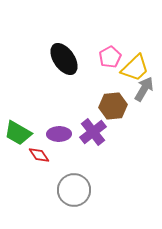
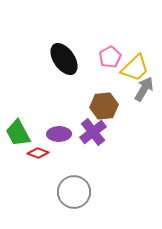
brown hexagon: moved 9 px left
green trapezoid: rotated 32 degrees clockwise
red diamond: moved 1 px left, 2 px up; rotated 35 degrees counterclockwise
gray circle: moved 2 px down
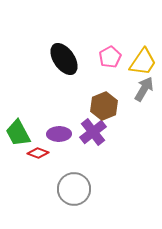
yellow trapezoid: moved 8 px right, 6 px up; rotated 12 degrees counterclockwise
brown hexagon: rotated 16 degrees counterclockwise
gray circle: moved 3 px up
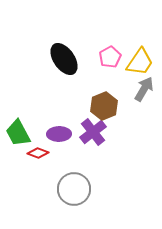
yellow trapezoid: moved 3 px left
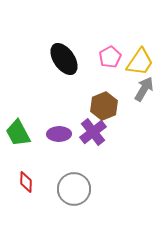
red diamond: moved 12 px left, 29 px down; rotated 70 degrees clockwise
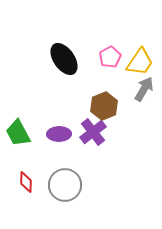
gray circle: moved 9 px left, 4 px up
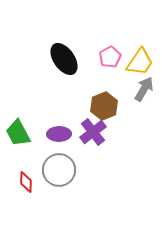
gray circle: moved 6 px left, 15 px up
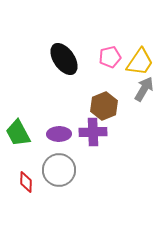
pink pentagon: rotated 15 degrees clockwise
purple cross: rotated 36 degrees clockwise
